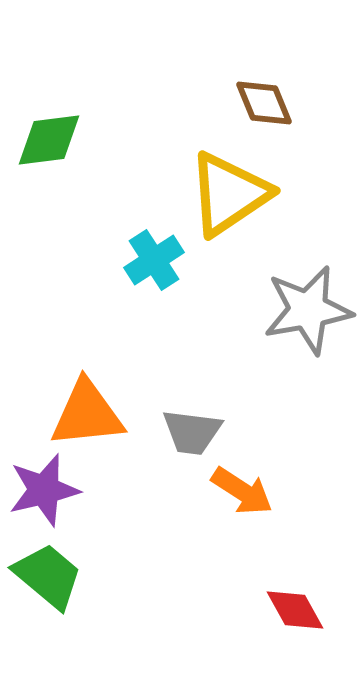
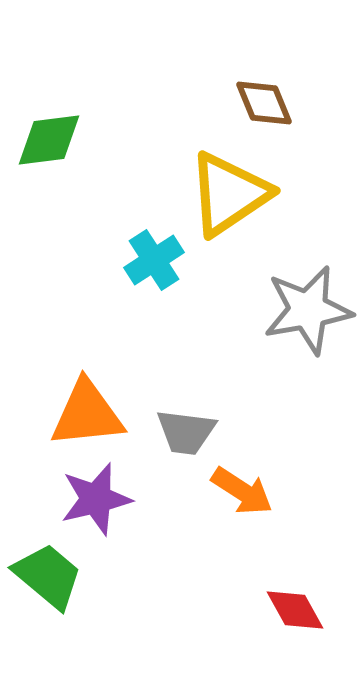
gray trapezoid: moved 6 px left
purple star: moved 52 px right, 9 px down
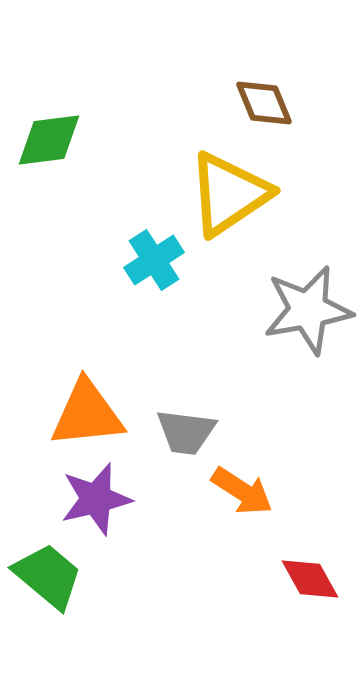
red diamond: moved 15 px right, 31 px up
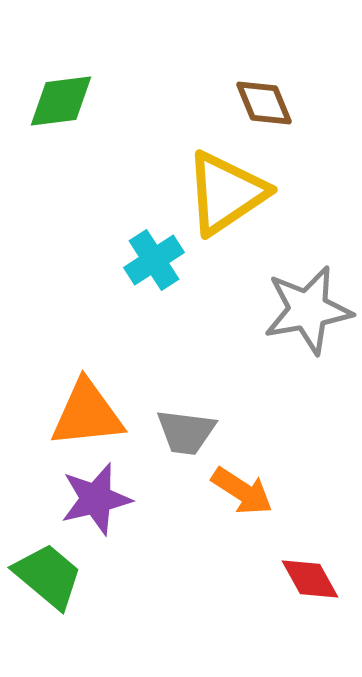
green diamond: moved 12 px right, 39 px up
yellow triangle: moved 3 px left, 1 px up
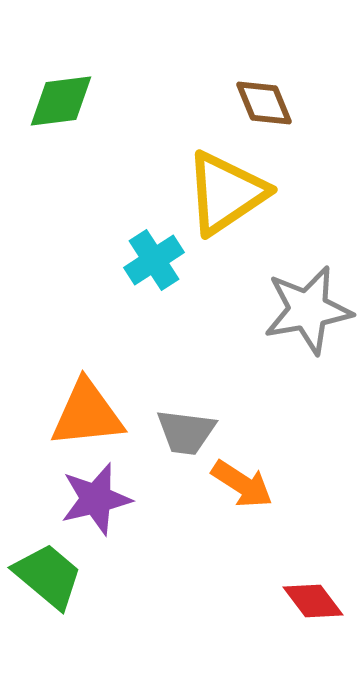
orange arrow: moved 7 px up
red diamond: moved 3 px right, 22 px down; rotated 8 degrees counterclockwise
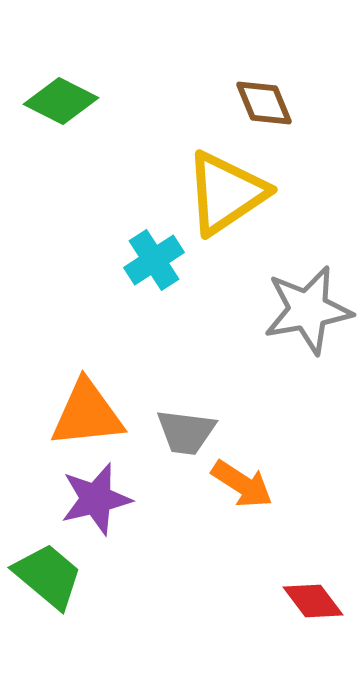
green diamond: rotated 34 degrees clockwise
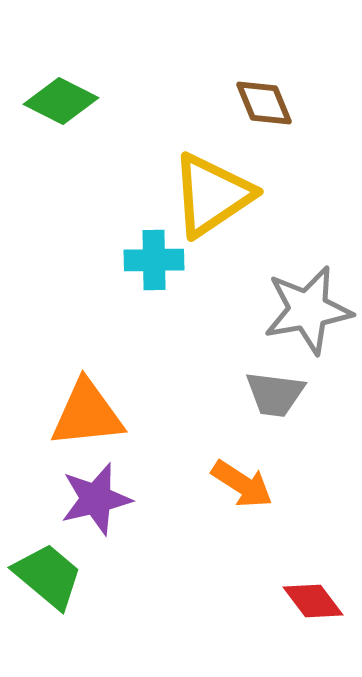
yellow triangle: moved 14 px left, 2 px down
cyan cross: rotated 32 degrees clockwise
gray trapezoid: moved 89 px right, 38 px up
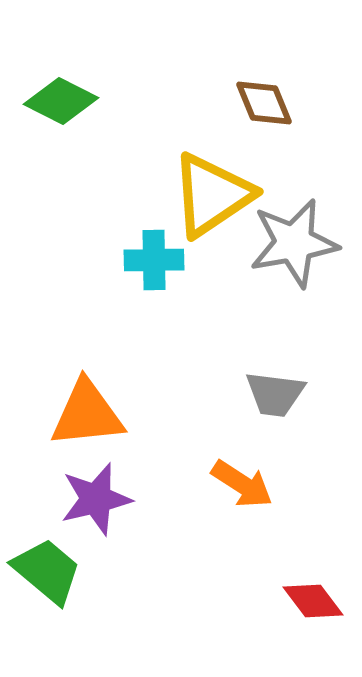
gray star: moved 14 px left, 67 px up
green trapezoid: moved 1 px left, 5 px up
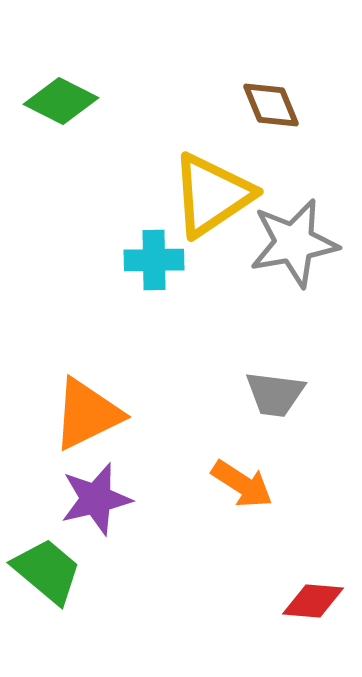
brown diamond: moved 7 px right, 2 px down
orange triangle: rotated 20 degrees counterclockwise
red diamond: rotated 48 degrees counterclockwise
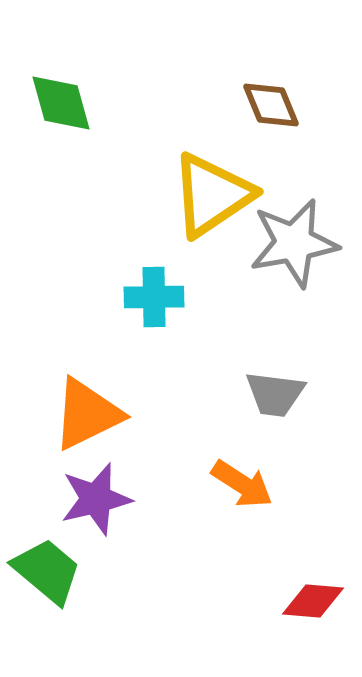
green diamond: moved 2 px down; rotated 48 degrees clockwise
cyan cross: moved 37 px down
